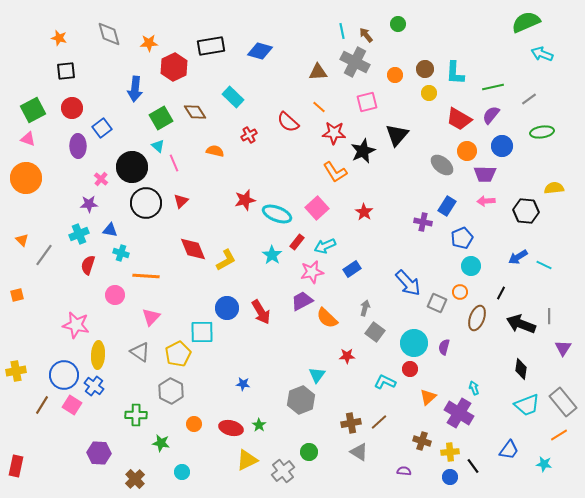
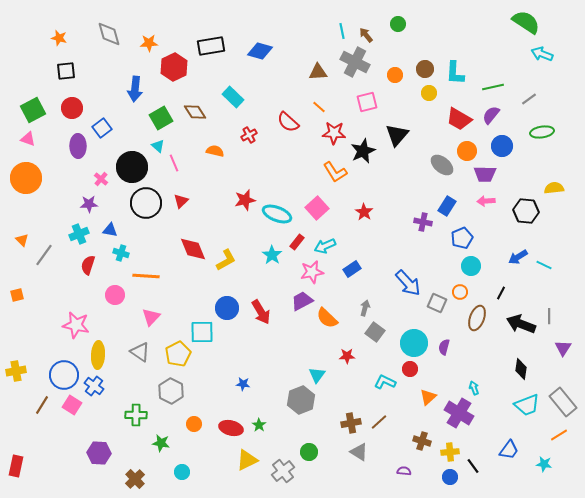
green semicircle at (526, 22): rotated 56 degrees clockwise
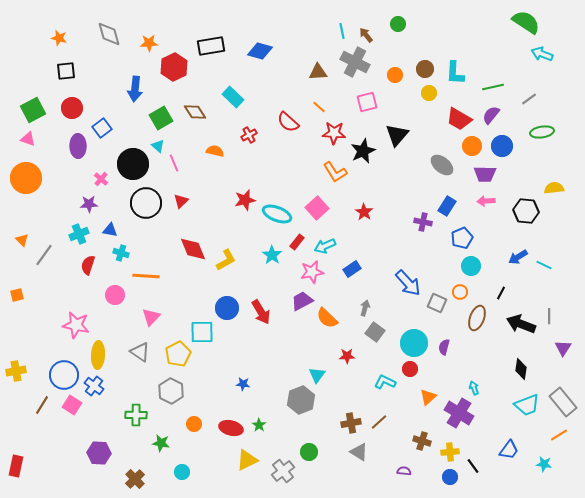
orange circle at (467, 151): moved 5 px right, 5 px up
black circle at (132, 167): moved 1 px right, 3 px up
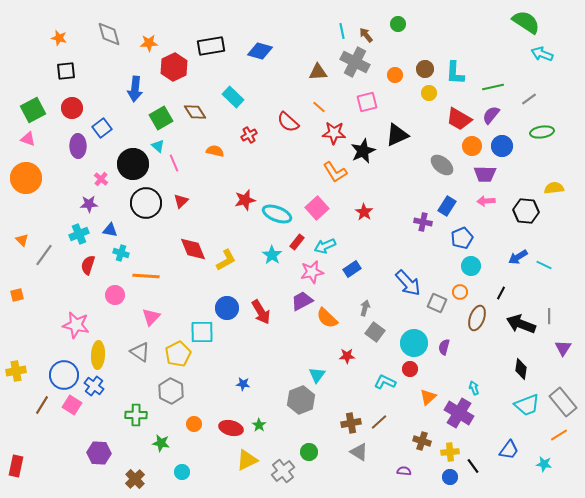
black triangle at (397, 135): rotated 25 degrees clockwise
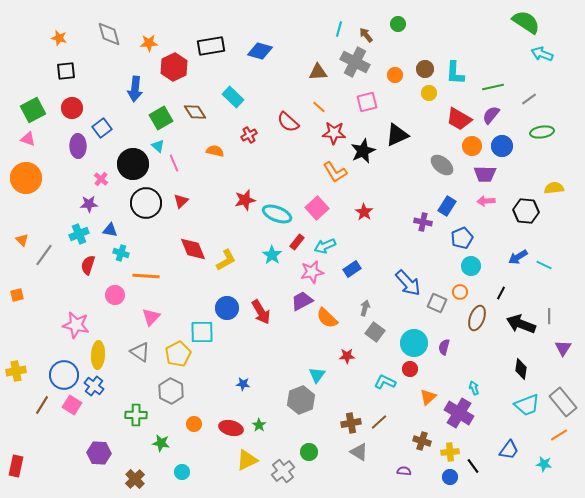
cyan line at (342, 31): moved 3 px left, 2 px up; rotated 28 degrees clockwise
